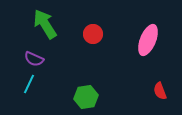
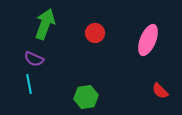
green arrow: rotated 52 degrees clockwise
red circle: moved 2 px right, 1 px up
cyan line: rotated 36 degrees counterclockwise
red semicircle: rotated 24 degrees counterclockwise
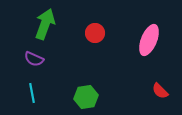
pink ellipse: moved 1 px right
cyan line: moved 3 px right, 9 px down
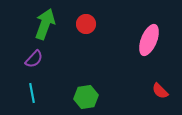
red circle: moved 9 px left, 9 px up
purple semicircle: rotated 72 degrees counterclockwise
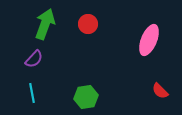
red circle: moved 2 px right
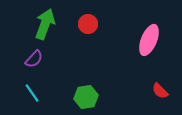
cyan line: rotated 24 degrees counterclockwise
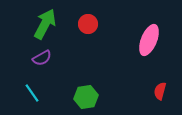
green arrow: rotated 8 degrees clockwise
purple semicircle: moved 8 px right, 1 px up; rotated 18 degrees clockwise
red semicircle: rotated 60 degrees clockwise
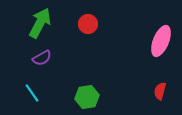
green arrow: moved 5 px left, 1 px up
pink ellipse: moved 12 px right, 1 px down
green hexagon: moved 1 px right
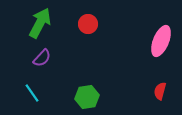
purple semicircle: rotated 18 degrees counterclockwise
